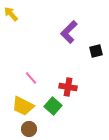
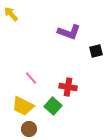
purple L-shape: rotated 115 degrees counterclockwise
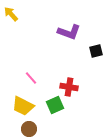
red cross: moved 1 px right
green square: moved 2 px right, 1 px up; rotated 24 degrees clockwise
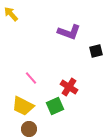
red cross: rotated 24 degrees clockwise
green square: moved 1 px down
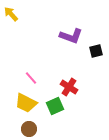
purple L-shape: moved 2 px right, 4 px down
yellow trapezoid: moved 3 px right, 3 px up
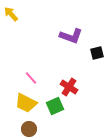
black square: moved 1 px right, 2 px down
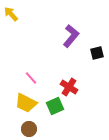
purple L-shape: rotated 70 degrees counterclockwise
